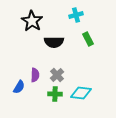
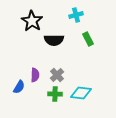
black semicircle: moved 2 px up
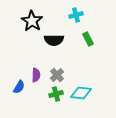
purple semicircle: moved 1 px right
green cross: moved 1 px right; rotated 16 degrees counterclockwise
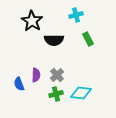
blue semicircle: moved 3 px up; rotated 128 degrees clockwise
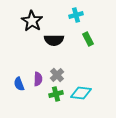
purple semicircle: moved 2 px right, 4 px down
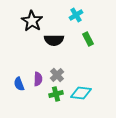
cyan cross: rotated 16 degrees counterclockwise
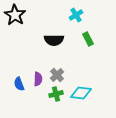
black star: moved 17 px left, 6 px up
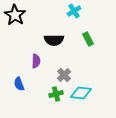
cyan cross: moved 2 px left, 4 px up
gray cross: moved 7 px right
purple semicircle: moved 2 px left, 18 px up
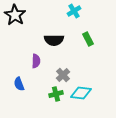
gray cross: moved 1 px left
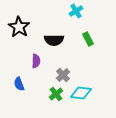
cyan cross: moved 2 px right
black star: moved 4 px right, 12 px down
green cross: rotated 24 degrees counterclockwise
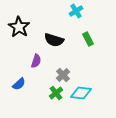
black semicircle: rotated 18 degrees clockwise
purple semicircle: rotated 16 degrees clockwise
blue semicircle: rotated 112 degrees counterclockwise
green cross: moved 1 px up
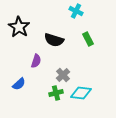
cyan cross: rotated 32 degrees counterclockwise
green cross: rotated 24 degrees clockwise
